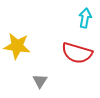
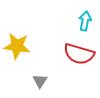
cyan arrow: moved 3 px down
red semicircle: moved 2 px right, 1 px down
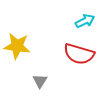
cyan arrow: rotated 54 degrees clockwise
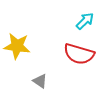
cyan arrow: rotated 18 degrees counterclockwise
gray triangle: rotated 28 degrees counterclockwise
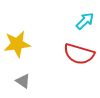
yellow star: moved 2 px up; rotated 16 degrees counterclockwise
gray triangle: moved 17 px left
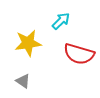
cyan arrow: moved 24 px left
yellow star: moved 11 px right, 1 px up
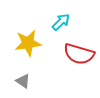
cyan arrow: moved 1 px down
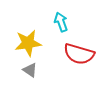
cyan arrow: rotated 66 degrees counterclockwise
gray triangle: moved 7 px right, 11 px up
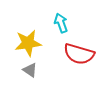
cyan arrow: moved 1 px down
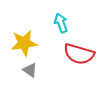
yellow star: moved 4 px left
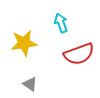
red semicircle: rotated 36 degrees counterclockwise
gray triangle: moved 14 px down
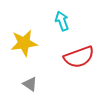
cyan arrow: moved 1 px right, 2 px up
red semicircle: moved 3 px down
